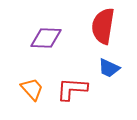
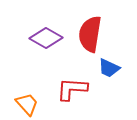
red semicircle: moved 13 px left, 8 px down
purple diamond: rotated 28 degrees clockwise
orange trapezoid: moved 5 px left, 15 px down
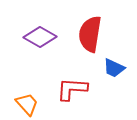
purple diamond: moved 6 px left, 1 px up
blue trapezoid: moved 5 px right
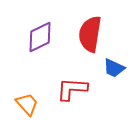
purple diamond: rotated 56 degrees counterclockwise
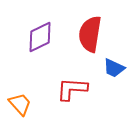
orange trapezoid: moved 7 px left
